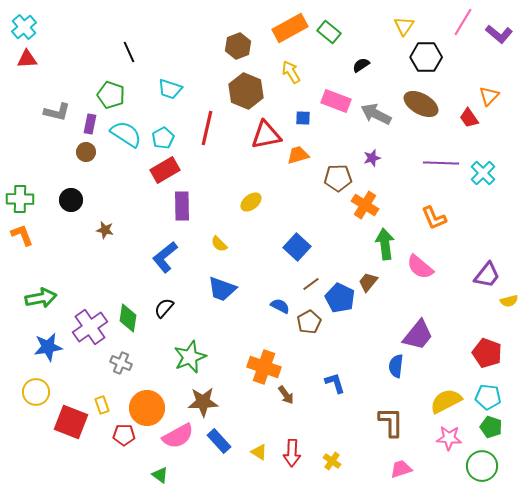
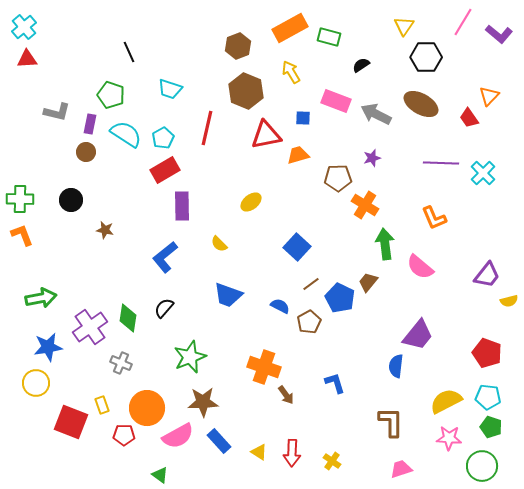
green rectangle at (329, 32): moved 5 px down; rotated 25 degrees counterclockwise
blue trapezoid at (222, 289): moved 6 px right, 6 px down
yellow circle at (36, 392): moved 9 px up
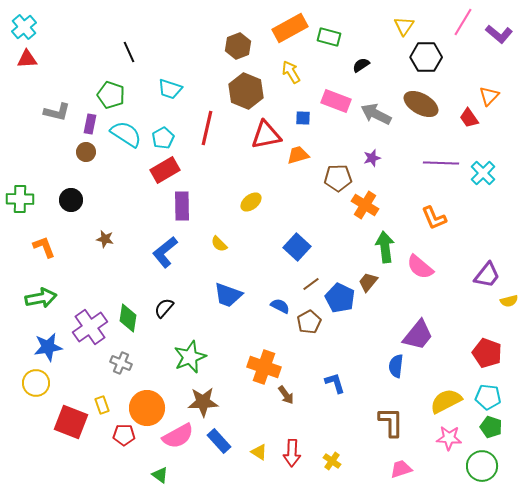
brown star at (105, 230): moved 9 px down
orange L-shape at (22, 235): moved 22 px right, 12 px down
green arrow at (385, 244): moved 3 px down
blue L-shape at (165, 257): moved 5 px up
